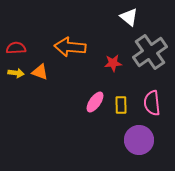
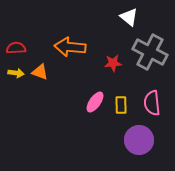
gray cross: rotated 28 degrees counterclockwise
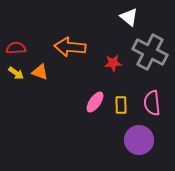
yellow arrow: rotated 28 degrees clockwise
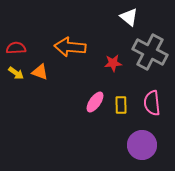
purple circle: moved 3 px right, 5 px down
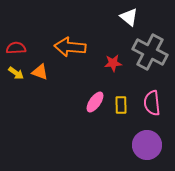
purple circle: moved 5 px right
